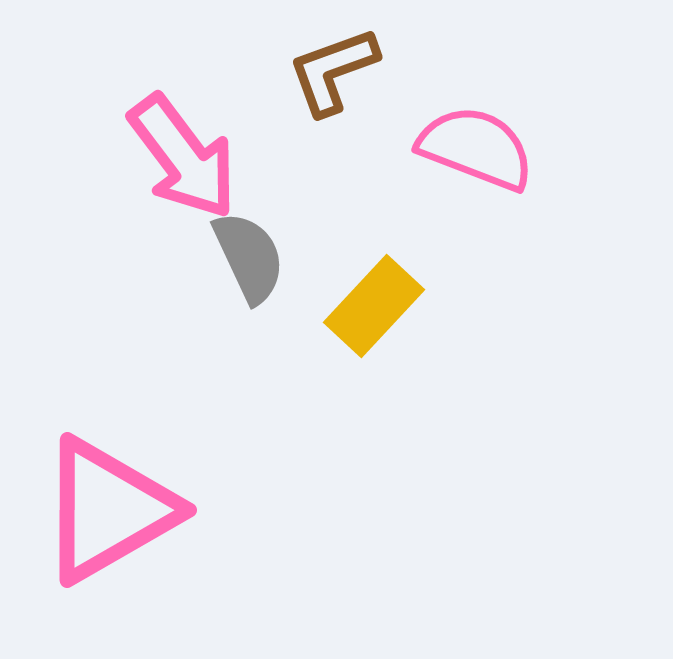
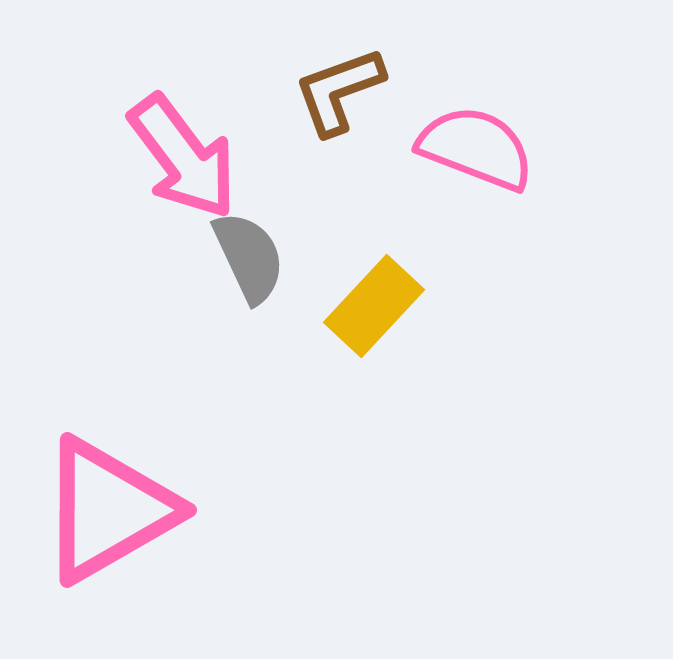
brown L-shape: moved 6 px right, 20 px down
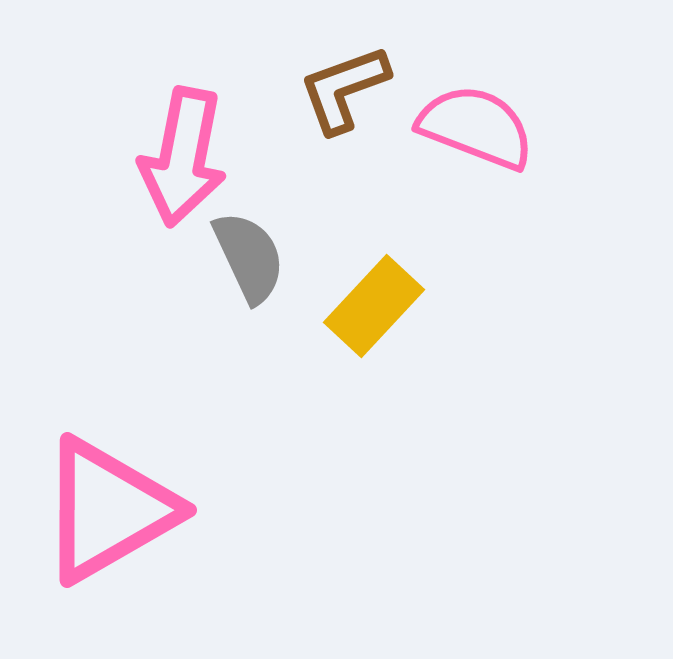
brown L-shape: moved 5 px right, 2 px up
pink semicircle: moved 21 px up
pink arrow: rotated 48 degrees clockwise
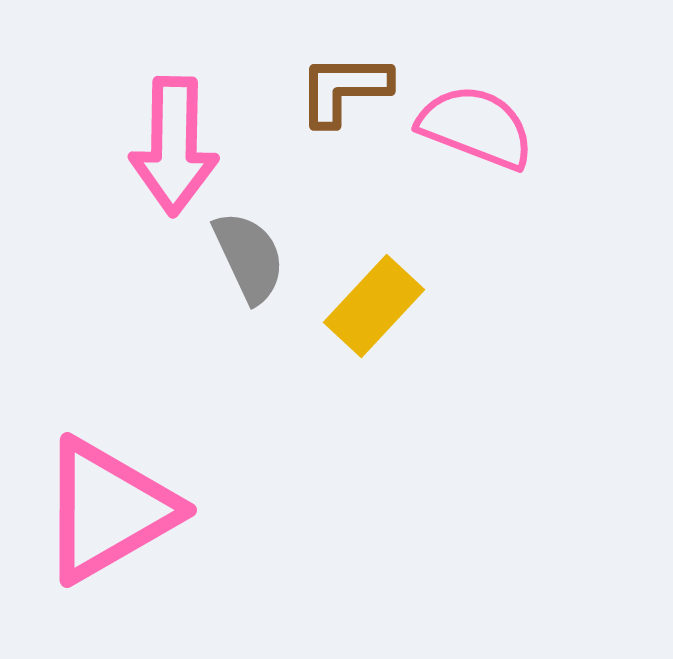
brown L-shape: rotated 20 degrees clockwise
pink arrow: moved 9 px left, 11 px up; rotated 10 degrees counterclockwise
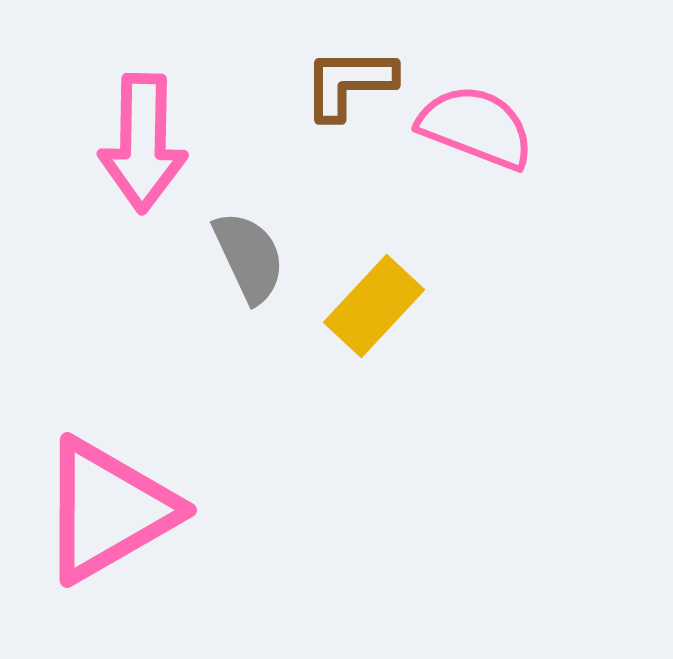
brown L-shape: moved 5 px right, 6 px up
pink arrow: moved 31 px left, 3 px up
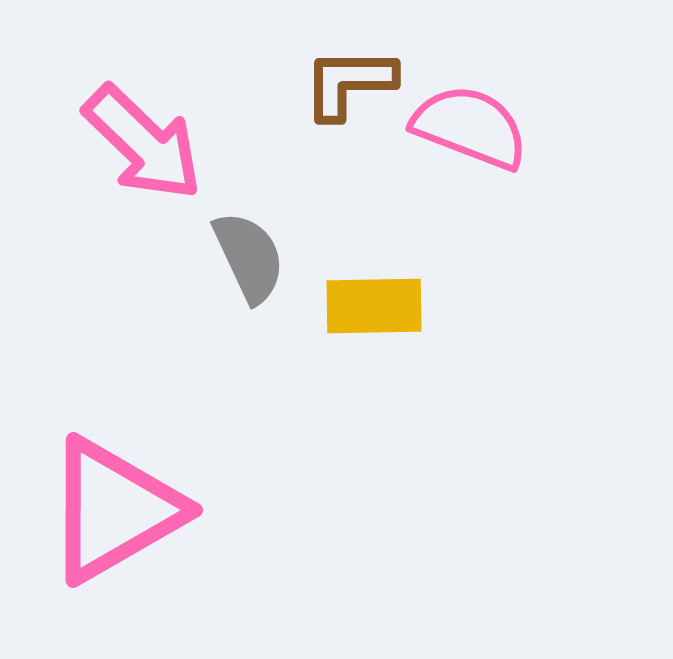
pink semicircle: moved 6 px left
pink arrow: rotated 47 degrees counterclockwise
yellow rectangle: rotated 46 degrees clockwise
pink triangle: moved 6 px right
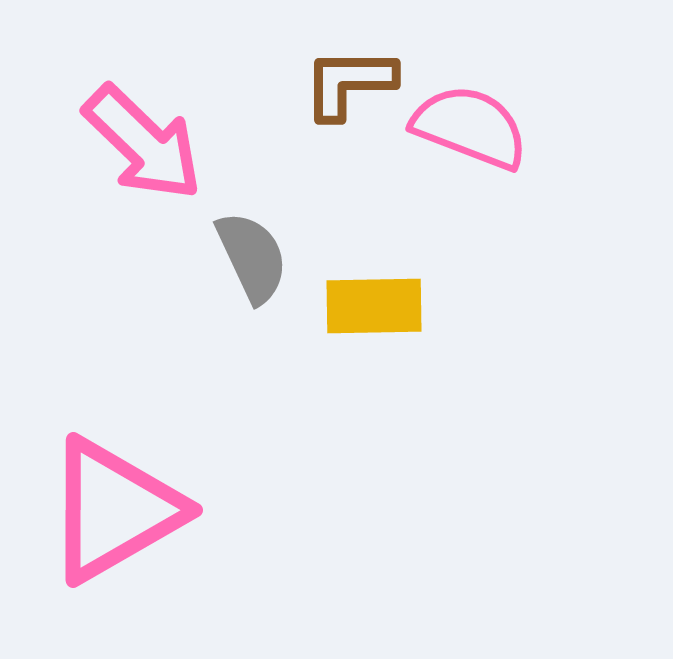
gray semicircle: moved 3 px right
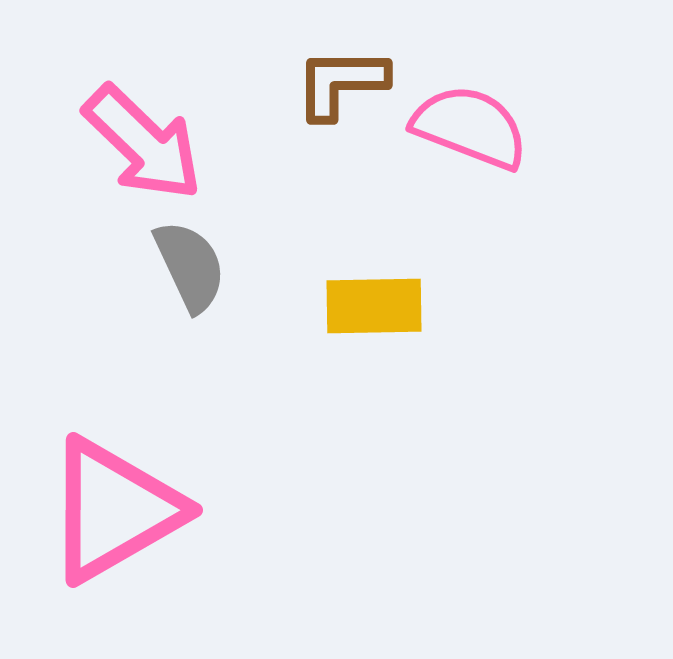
brown L-shape: moved 8 px left
gray semicircle: moved 62 px left, 9 px down
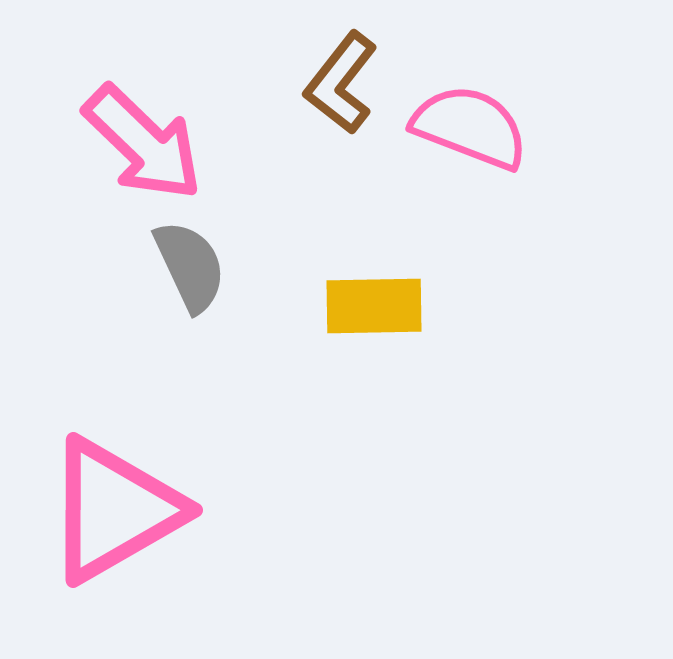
brown L-shape: rotated 52 degrees counterclockwise
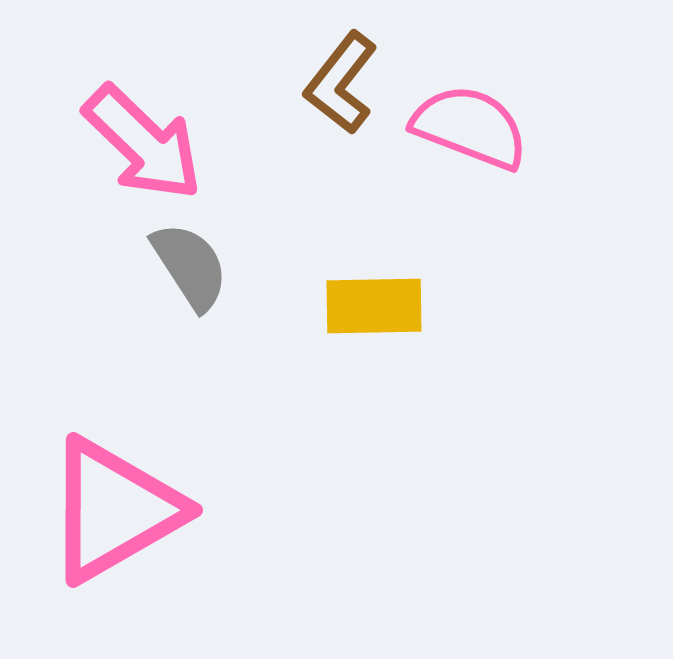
gray semicircle: rotated 8 degrees counterclockwise
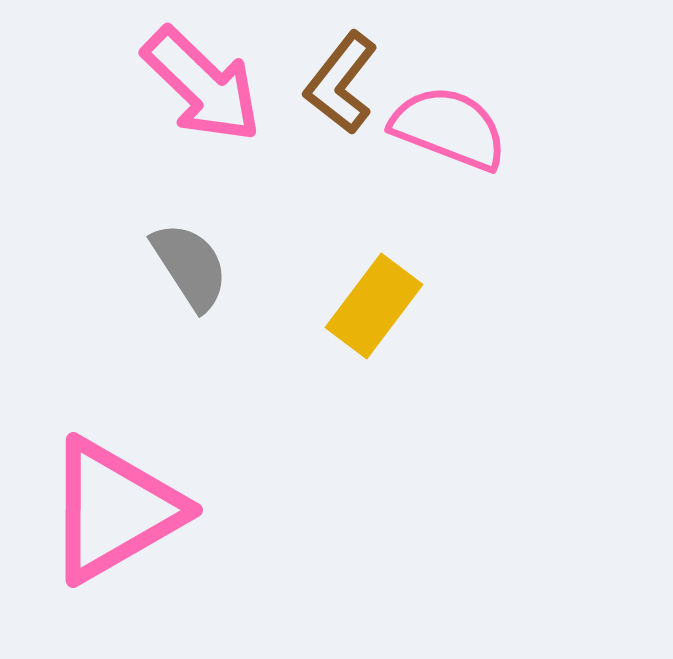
pink semicircle: moved 21 px left, 1 px down
pink arrow: moved 59 px right, 58 px up
yellow rectangle: rotated 52 degrees counterclockwise
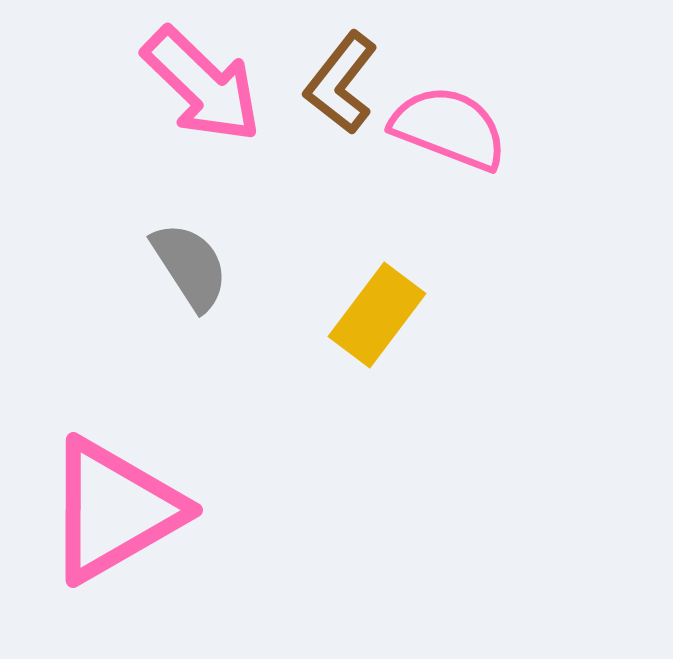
yellow rectangle: moved 3 px right, 9 px down
